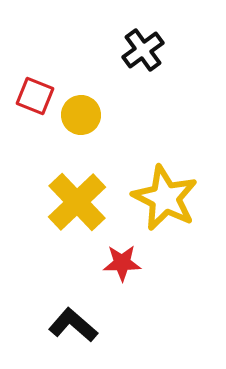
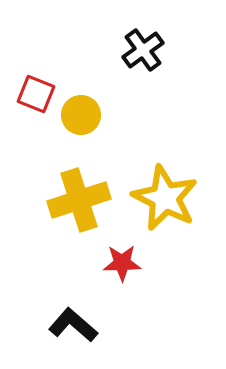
red square: moved 1 px right, 2 px up
yellow cross: moved 2 px right, 2 px up; rotated 26 degrees clockwise
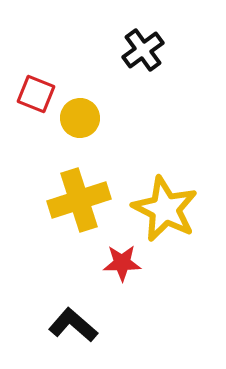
yellow circle: moved 1 px left, 3 px down
yellow star: moved 11 px down
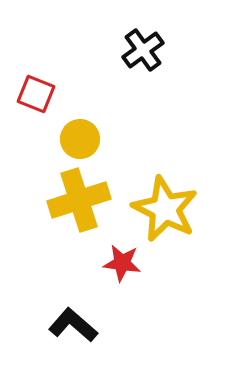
yellow circle: moved 21 px down
red star: rotated 9 degrees clockwise
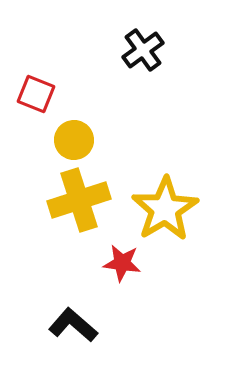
yellow circle: moved 6 px left, 1 px down
yellow star: rotated 14 degrees clockwise
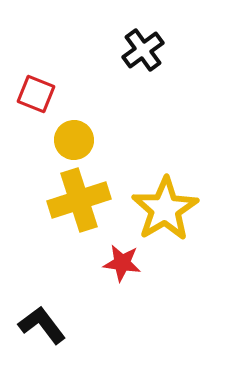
black L-shape: moved 31 px left; rotated 12 degrees clockwise
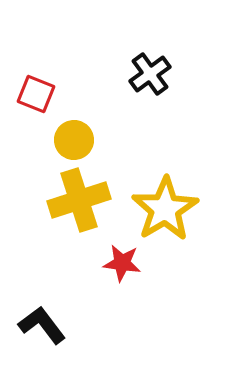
black cross: moved 7 px right, 24 px down
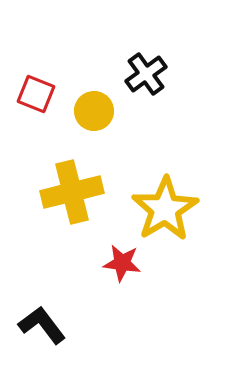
black cross: moved 4 px left
yellow circle: moved 20 px right, 29 px up
yellow cross: moved 7 px left, 8 px up; rotated 4 degrees clockwise
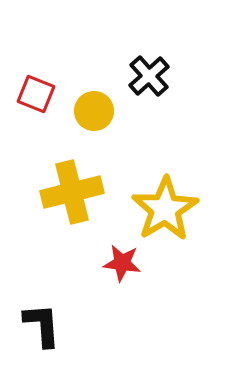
black cross: moved 3 px right, 2 px down; rotated 6 degrees counterclockwise
black L-shape: rotated 33 degrees clockwise
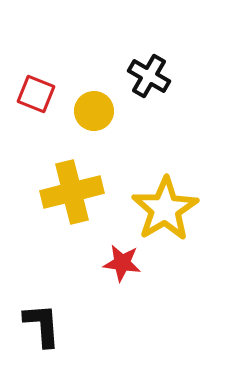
black cross: rotated 18 degrees counterclockwise
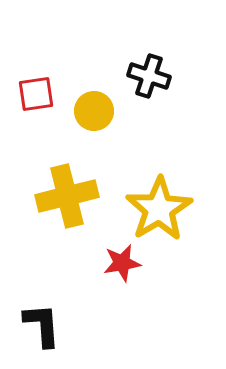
black cross: rotated 12 degrees counterclockwise
red square: rotated 30 degrees counterclockwise
yellow cross: moved 5 px left, 4 px down
yellow star: moved 6 px left
red star: rotated 18 degrees counterclockwise
